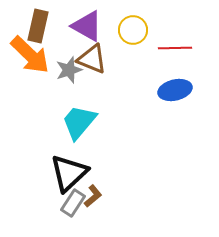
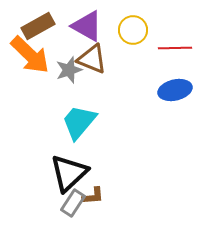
brown rectangle: rotated 48 degrees clockwise
brown L-shape: rotated 35 degrees clockwise
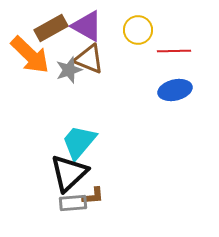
brown rectangle: moved 13 px right, 2 px down
yellow circle: moved 5 px right
red line: moved 1 px left, 3 px down
brown triangle: moved 3 px left
cyan trapezoid: moved 20 px down
gray rectangle: rotated 52 degrees clockwise
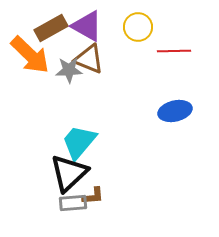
yellow circle: moved 3 px up
gray star: rotated 16 degrees clockwise
blue ellipse: moved 21 px down
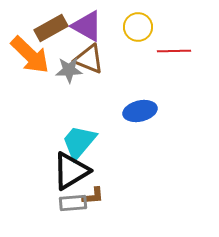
blue ellipse: moved 35 px left
black triangle: moved 2 px right, 2 px up; rotated 12 degrees clockwise
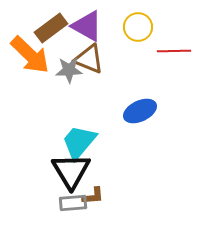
brown rectangle: rotated 8 degrees counterclockwise
blue ellipse: rotated 12 degrees counterclockwise
black triangle: rotated 30 degrees counterclockwise
